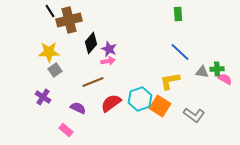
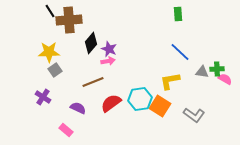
brown cross: rotated 10 degrees clockwise
cyan hexagon: rotated 10 degrees clockwise
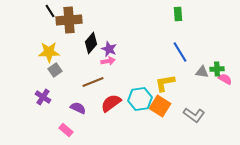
blue line: rotated 15 degrees clockwise
yellow L-shape: moved 5 px left, 2 px down
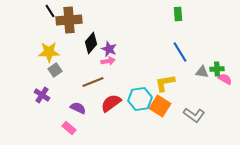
purple cross: moved 1 px left, 2 px up
pink rectangle: moved 3 px right, 2 px up
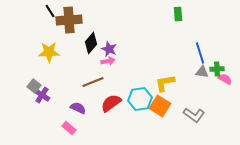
blue line: moved 20 px right, 1 px down; rotated 15 degrees clockwise
gray square: moved 21 px left, 16 px down; rotated 16 degrees counterclockwise
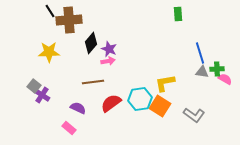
brown line: rotated 15 degrees clockwise
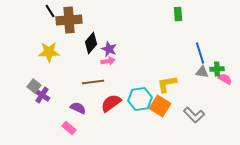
yellow L-shape: moved 2 px right, 1 px down
gray L-shape: rotated 10 degrees clockwise
